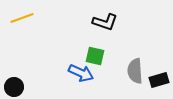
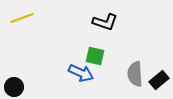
gray semicircle: moved 3 px down
black rectangle: rotated 24 degrees counterclockwise
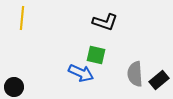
yellow line: rotated 65 degrees counterclockwise
green square: moved 1 px right, 1 px up
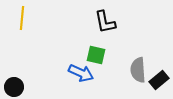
black L-shape: rotated 60 degrees clockwise
gray semicircle: moved 3 px right, 4 px up
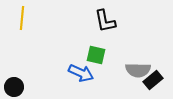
black L-shape: moved 1 px up
gray semicircle: rotated 85 degrees counterclockwise
black rectangle: moved 6 px left
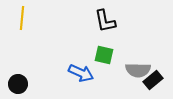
green square: moved 8 px right
black circle: moved 4 px right, 3 px up
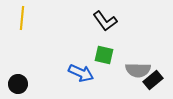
black L-shape: rotated 25 degrees counterclockwise
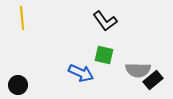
yellow line: rotated 10 degrees counterclockwise
black circle: moved 1 px down
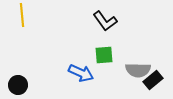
yellow line: moved 3 px up
green square: rotated 18 degrees counterclockwise
